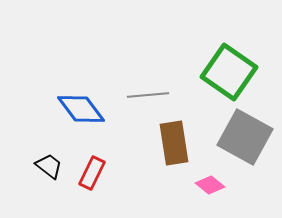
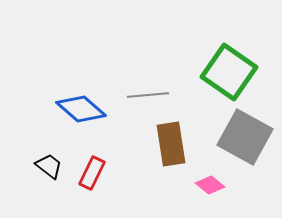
blue diamond: rotated 12 degrees counterclockwise
brown rectangle: moved 3 px left, 1 px down
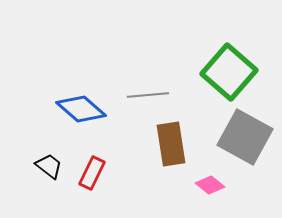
green square: rotated 6 degrees clockwise
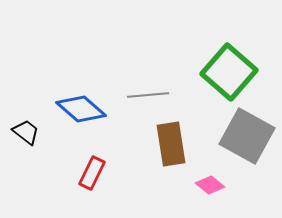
gray square: moved 2 px right, 1 px up
black trapezoid: moved 23 px left, 34 px up
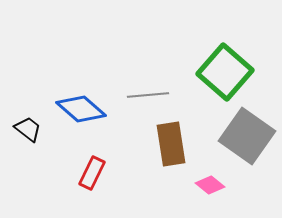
green square: moved 4 px left
black trapezoid: moved 2 px right, 3 px up
gray square: rotated 6 degrees clockwise
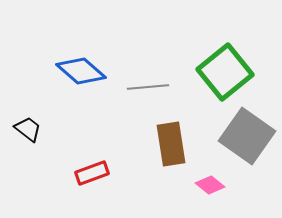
green square: rotated 10 degrees clockwise
gray line: moved 8 px up
blue diamond: moved 38 px up
red rectangle: rotated 44 degrees clockwise
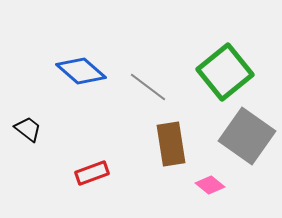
gray line: rotated 42 degrees clockwise
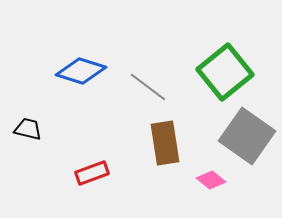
blue diamond: rotated 24 degrees counterclockwise
black trapezoid: rotated 24 degrees counterclockwise
brown rectangle: moved 6 px left, 1 px up
pink diamond: moved 1 px right, 5 px up
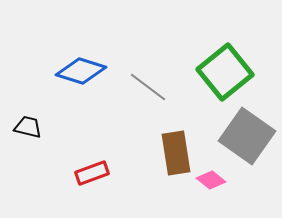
black trapezoid: moved 2 px up
brown rectangle: moved 11 px right, 10 px down
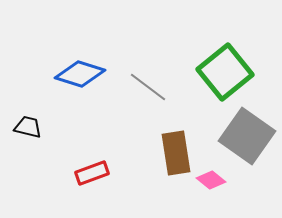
blue diamond: moved 1 px left, 3 px down
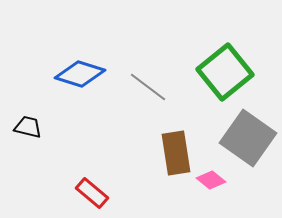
gray square: moved 1 px right, 2 px down
red rectangle: moved 20 px down; rotated 60 degrees clockwise
